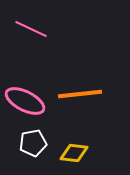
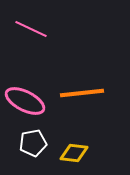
orange line: moved 2 px right, 1 px up
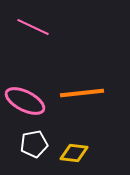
pink line: moved 2 px right, 2 px up
white pentagon: moved 1 px right, 1 px down
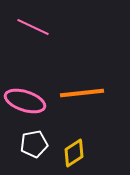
pink ellipse: rotated 9 degrees counterclockwise
yellow diamond: rotated 40 degrees counterclockwise
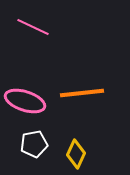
yellow diamond: moved 2 px right, 1 px down; rotated 32 degrees counterclockwise
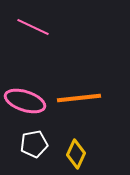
orange line: moved 3 px left, 5 px down
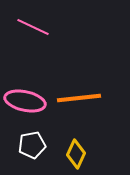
pink ellipse: rotated 6 degrees counterclockwise
white pentagon: moved 2 px left, 1 px down
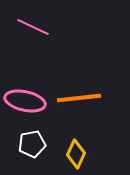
white pentagon: moved 1 px up
